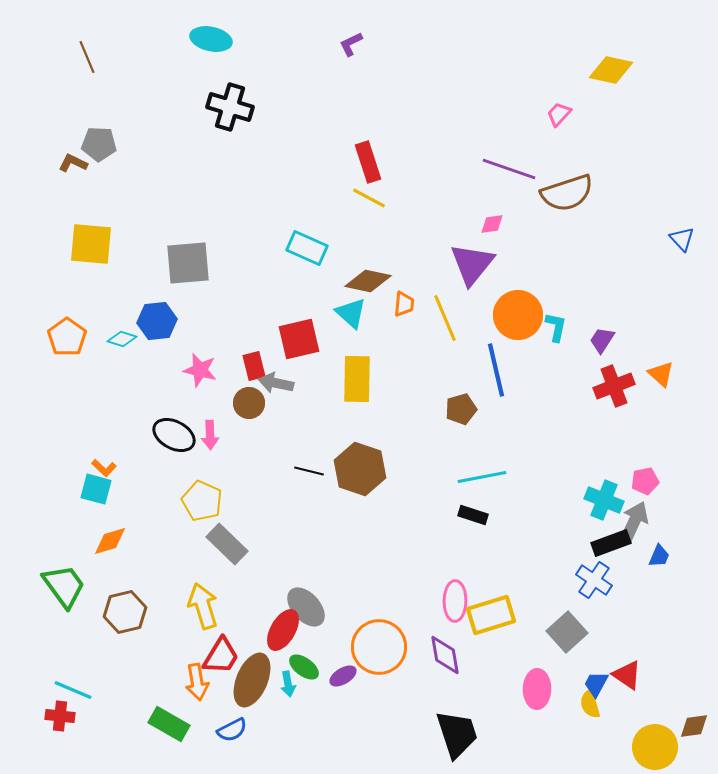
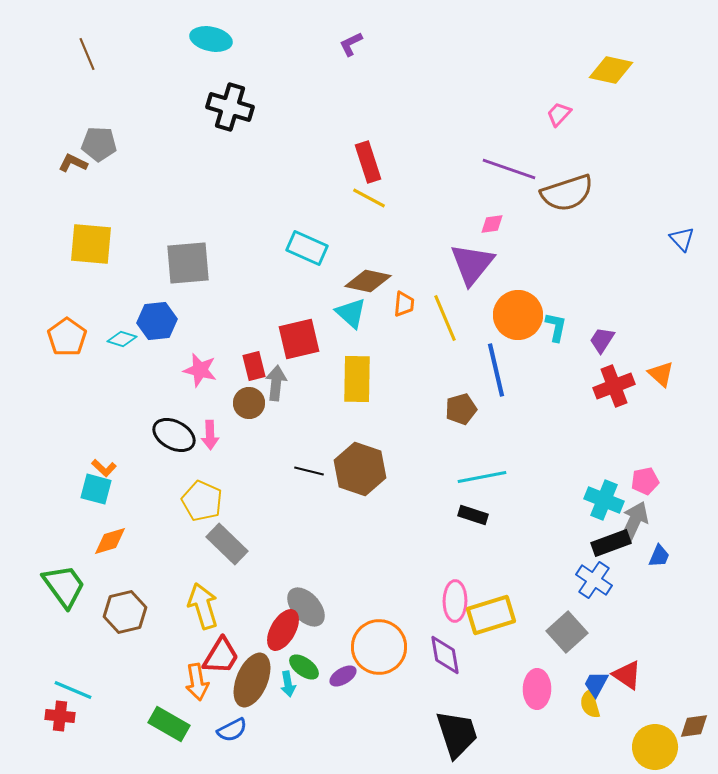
brown line at (87, 57): moved 3 px up
gray arrow at (276, 383): rotated 84 degrees clockwise
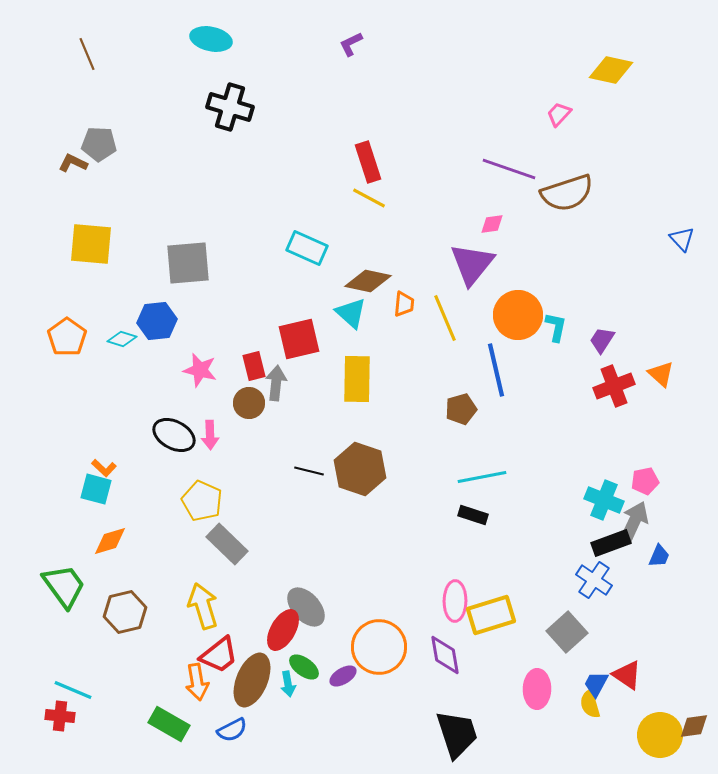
red trapezoid at (221, 656): moved 2 px left, 1 px up; rotated 21 degrees clockwise
yellow circle at (655, 747): moved 5 px right, 12 px up
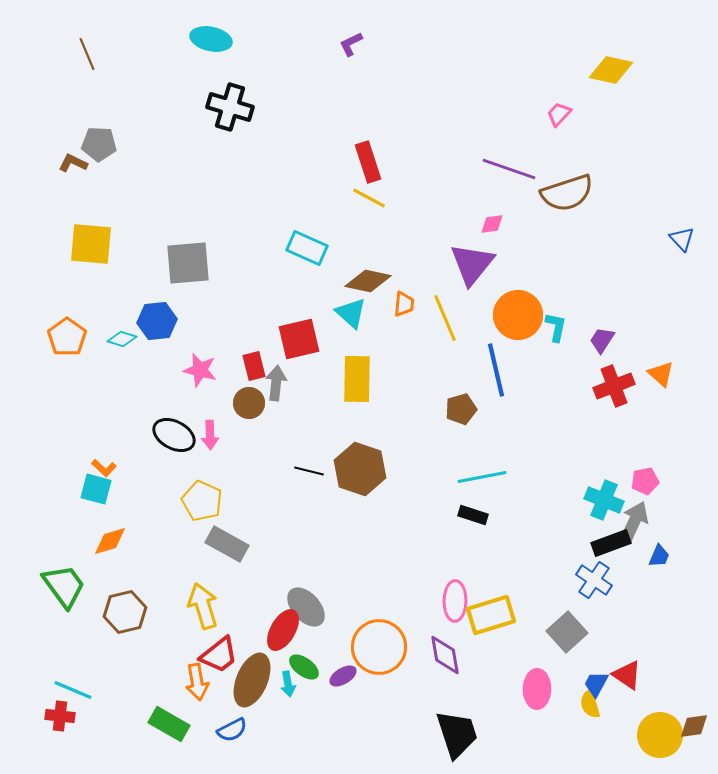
gray rectangle at (227, 544): rotated 15 degrees counterclockwise
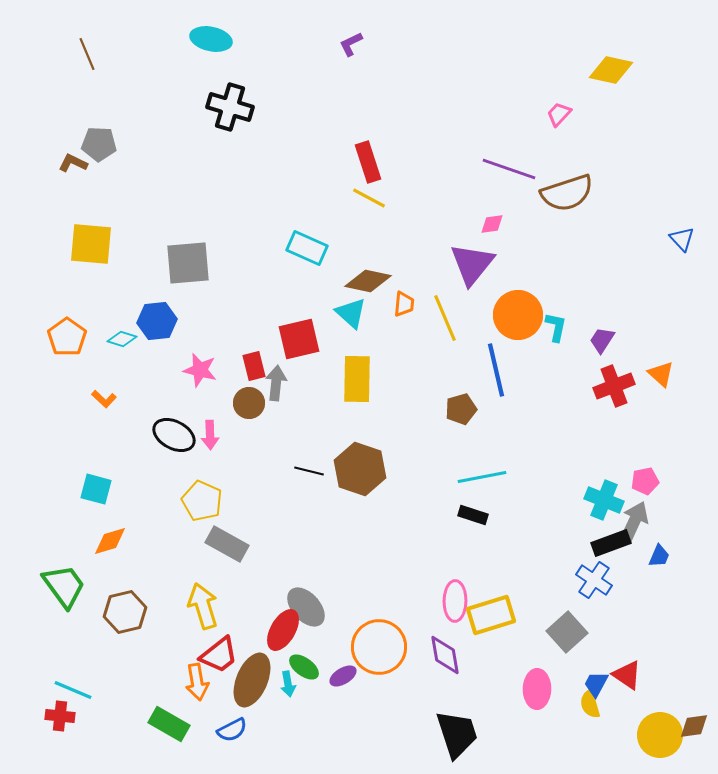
orange L-shape at (104, 468): moved 69 px up
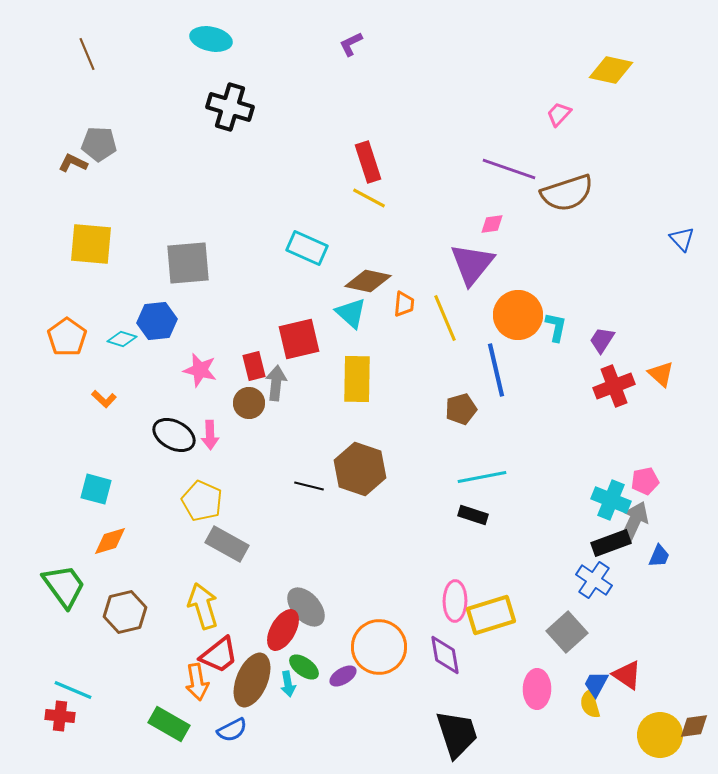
black line at (309, 471): moved 15 px down
cyan cross at (604, 500): moved 7 px right
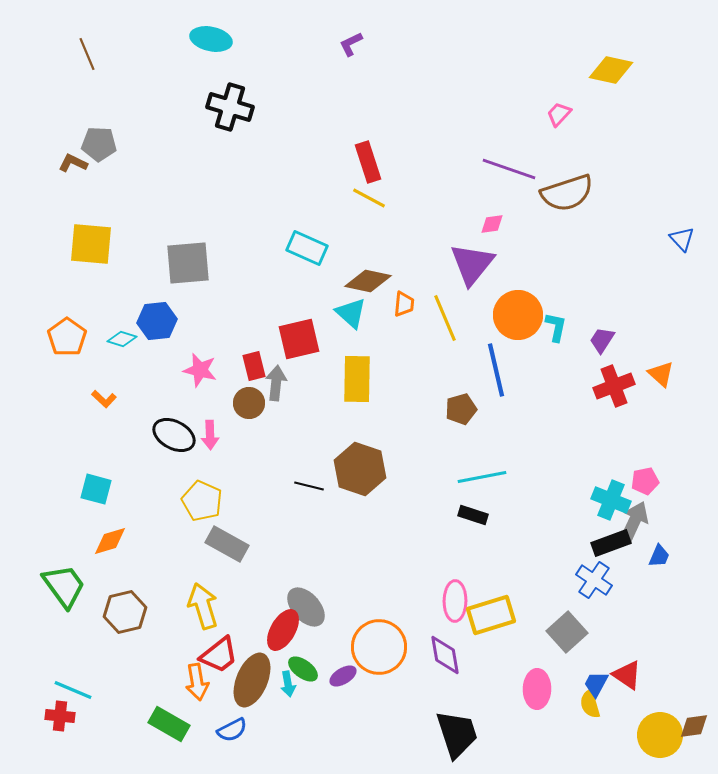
green ellipse at (304, 667): moved 1 px left, 2 px down
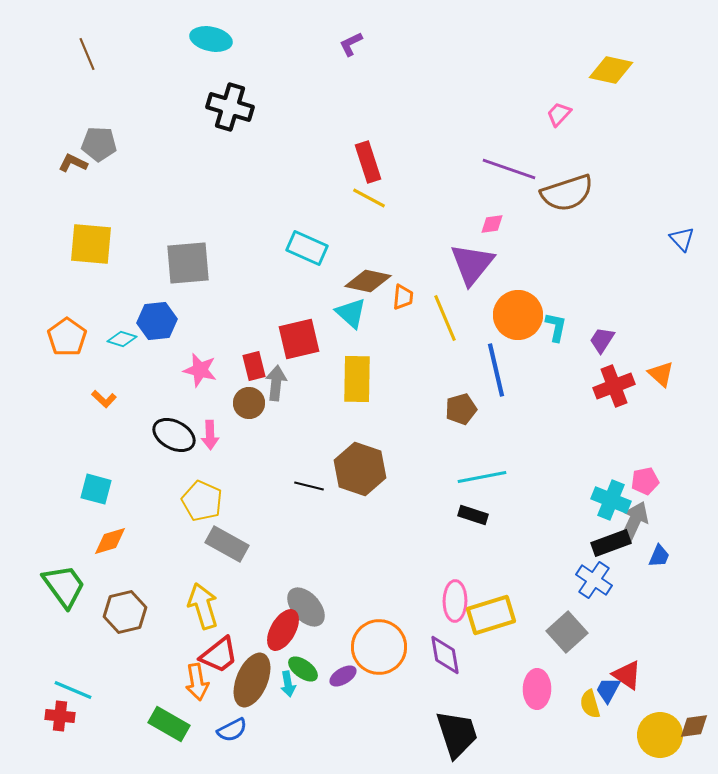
orange trapezoid at (404, 304): moved 1 px left, 7 px up
blue trapezoid at (596, 684): moved 12 px right, 6 px down
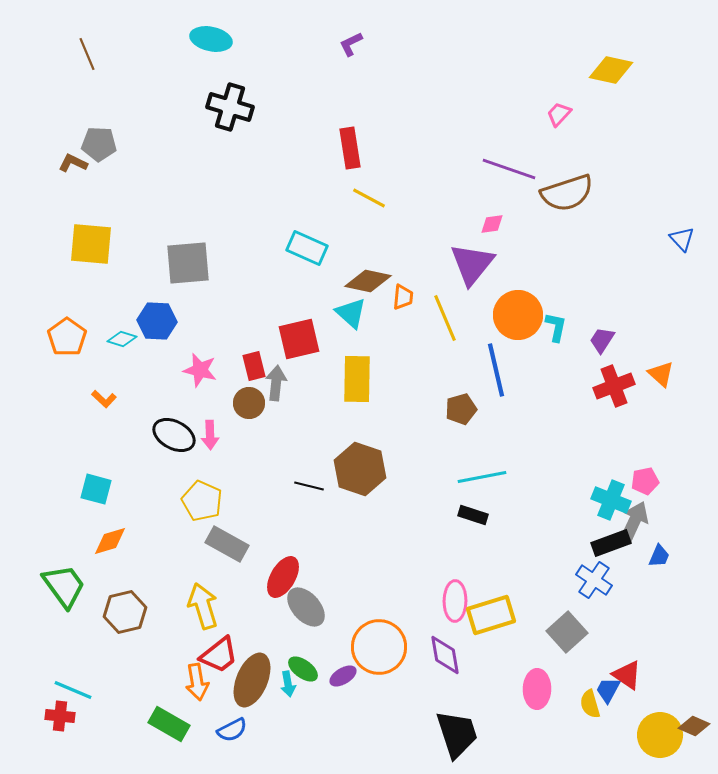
red rectangle at (368, 162): moved 18 px left, 14 px up; rotated 9 degrees clockwise
blue hexagon at (157, 321): rotated 9 degrees clockwise
red ellipse at (283, 630): moved 53 px up
brown diamond at (694, 726): rotated 32 degrees clockwise
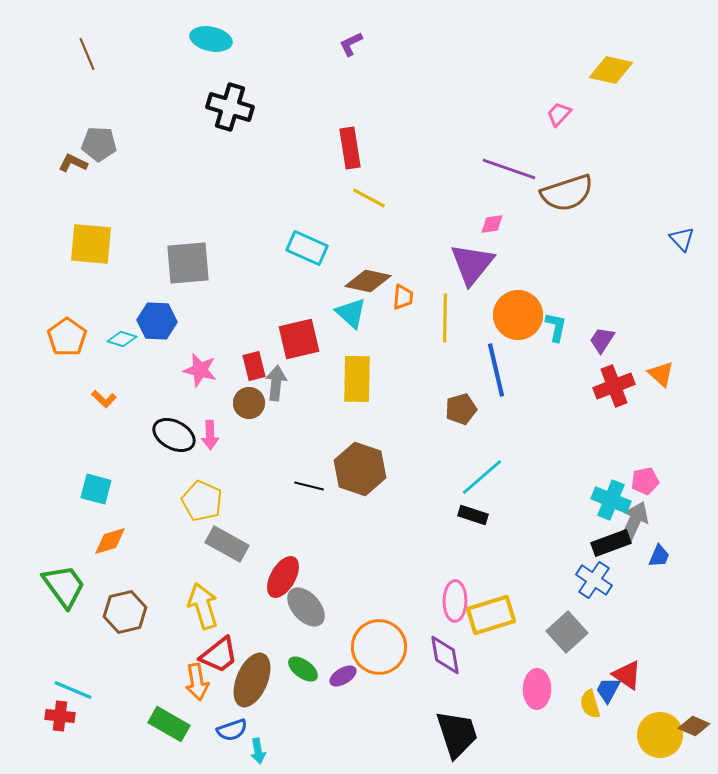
yellow line at (445, 318): rotated 24 degrees clockwise
cyan line at (482, 477): rotated 30 degrees counterclockwise
cyan arrow at (288, 684): moved 30 px left, 67 px down
blue semicircle at (232, 730): rotated 8 degrees clockwise
